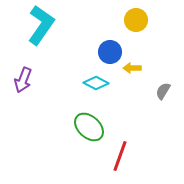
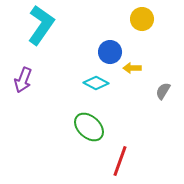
yellow circle: moved 6 px right, 1 px up
red line: moved 5 px down
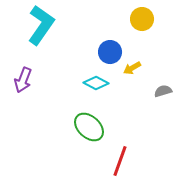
yellow arrow: rotated 30 degrees counterclockwise
gray semicircle: rotated 42 degrees clockwise
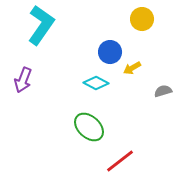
red line: rotated 32 degrees clockwise
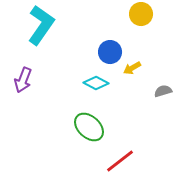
yellow circle: moved 1 px left, 5 px up
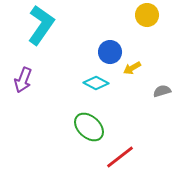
yellow circle: moved 6 px right, 1 px down
gray semicircle: moved 1 px left
red line: moved 4 px up
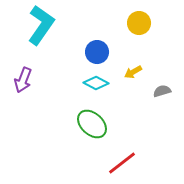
yellow circle: moved 8 px left, 8 px down
blue circle: moved 13 px left
yellow arrow: moved 1 px right, 4 px down
green ellipse: moved 3 px right, 3 px up
red line: moved 2 px right, 6 px down
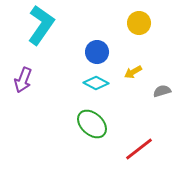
red line: moved 17 px right, 14 px up
